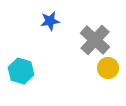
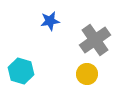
gray cross: rotated 12 degrees clockwise
yellow circle: moved 21 px left, 6 px down
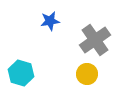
cyan hexagon: moved 2 px down
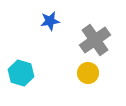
yellow circle: moved 1 px right, 1 px up
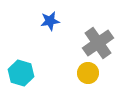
gray cross: moved 3 px right, 3 px down
